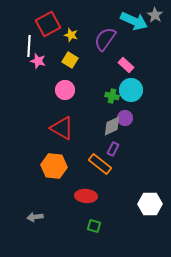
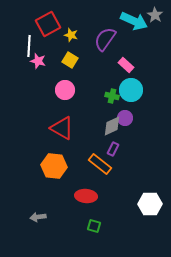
gray arrow: moved 3 px right
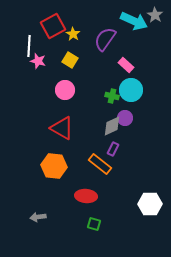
red square: moved 5 px right, 2 px down
yellow star: moved 2 px right, 1 px up; rotated 16 degrees clockwise
green square: moved 2 px up
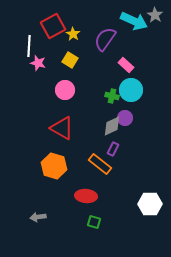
pink star: moved 2 px down
orange hexagon: rotated 10 degrees clockwise
green square: moved 2 px up
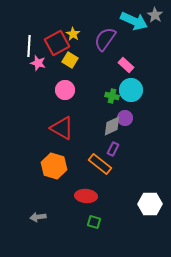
red square: moved 4 px right, 17 px down
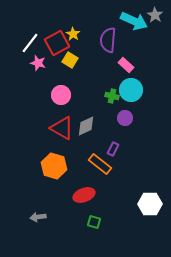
purple semicircle: moved 3 px right, 1 px down; rotated 30 degrees counterclockwise
white line: moved 1 px right, 3 px up; rotated 35 degrees clockwise
pink circle: moved 4 px left, 5 px down
gray diamond: moved 26 px left
red ellipse: moved 2 px left, 1 px up; rotated 25 degrees counterclockwise
